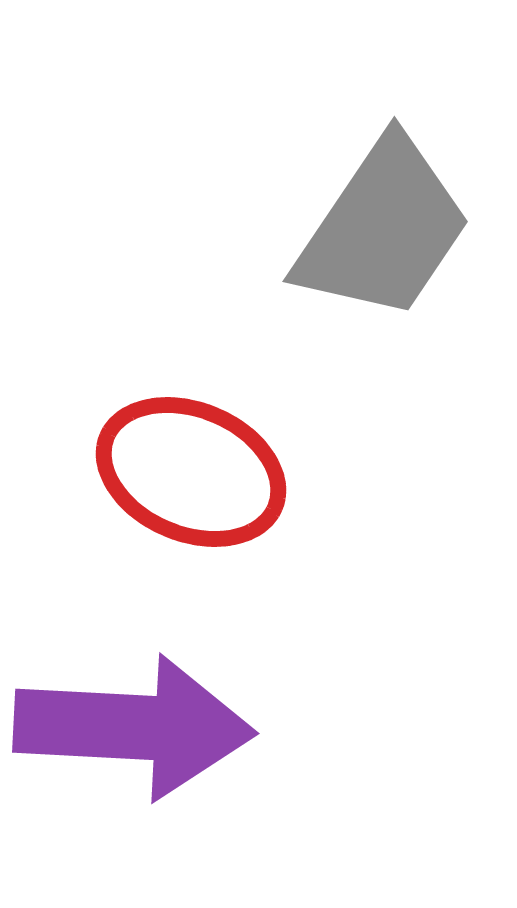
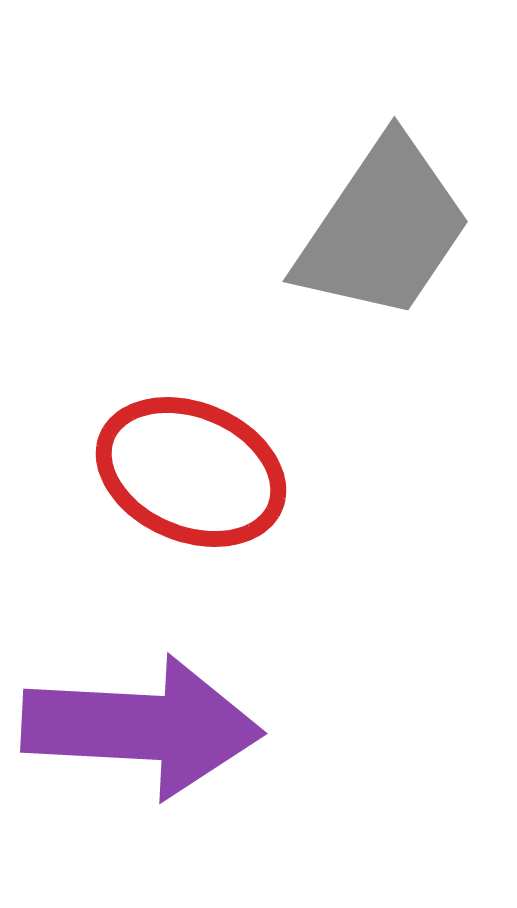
purple arrow: moved 8 px right
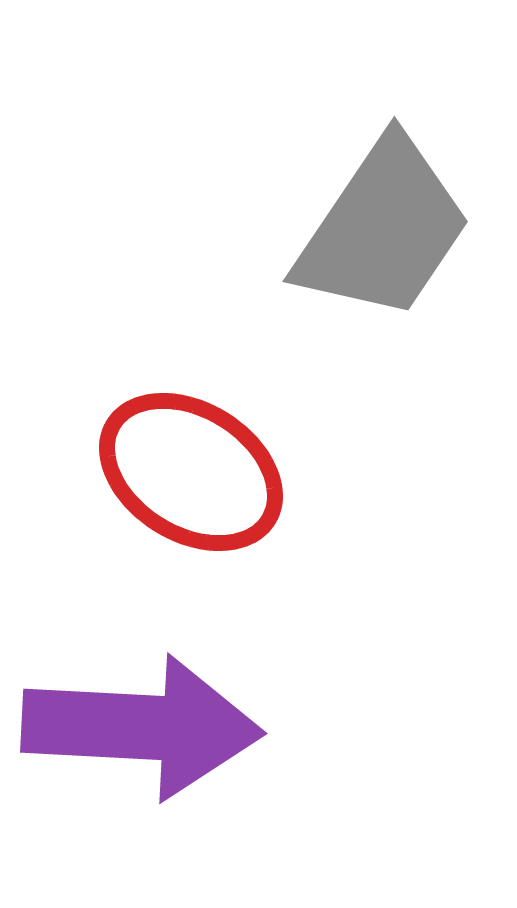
red ellipse: rotated 9 degrees clockwise
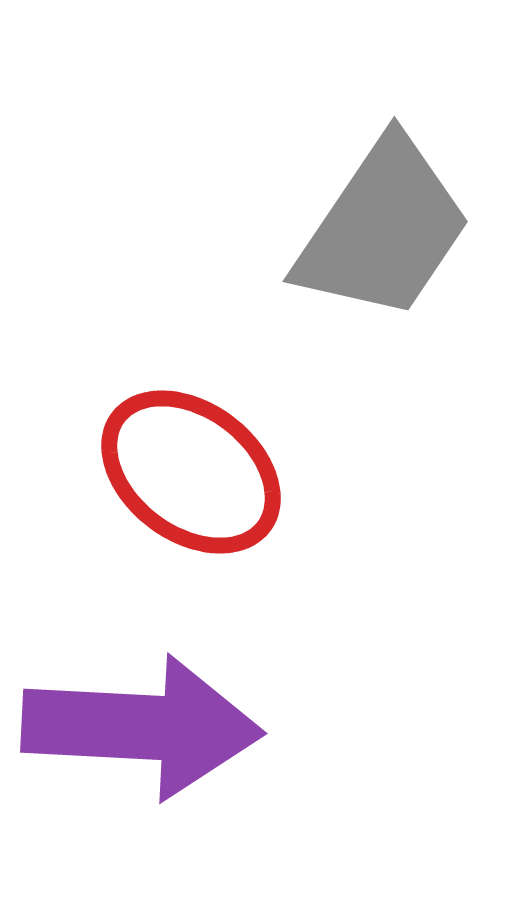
red ellipse: rotated 5 degrees clockwise
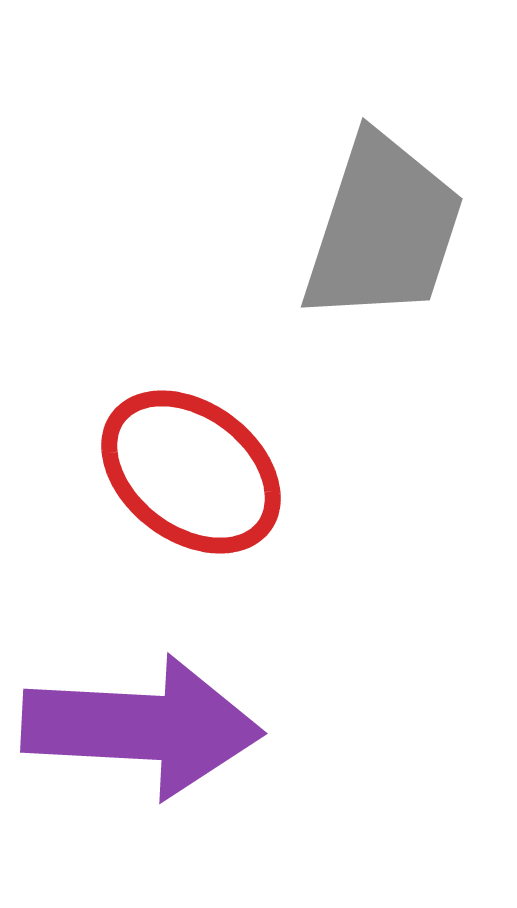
gray trapezoid: rotated 16 degrees counterclockwise
